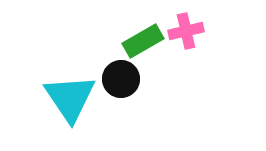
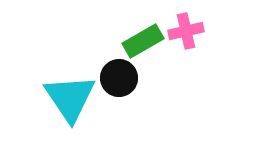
black circle: moved 2 px left, 1 px up
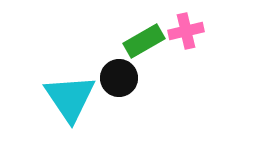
green rectangle: moved 1 px right
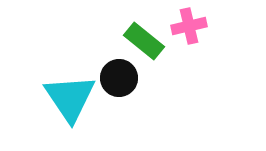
pink cross: moved 3 px right, 5 px up
green rectangle: rotated 69 degrees clockwise
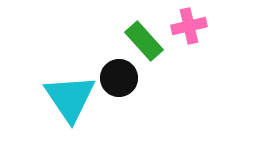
green rectangle: rotated 9 degrees clockwise
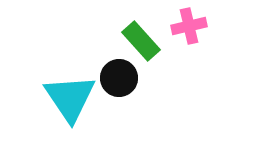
green rectangle: moved 3 px left
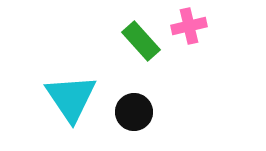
black circle: moved 15 px right, 34 px down
cyan triangle: moved 1 px right
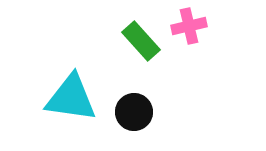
cyan triangle: rotated 48 degrees counterclockwise
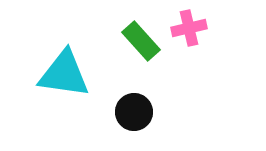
pink cross: moved 2 px down
cyan triangle: moved 7 px left, 24 px up
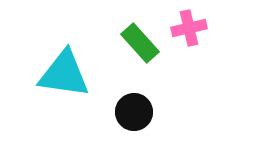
green rectangle: moved 1 px left, 2 px down
